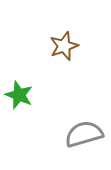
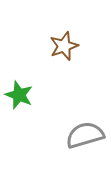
gray semicircle: moved 1 px right, 1 px down
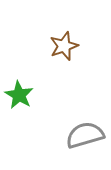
green star: rotated 8 degrees clockwise
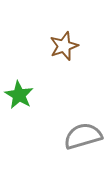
gray semicircle: moved 2 px left, 1 px down
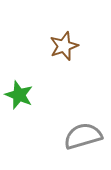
green star: rotated 8 degrees counterclockwise
